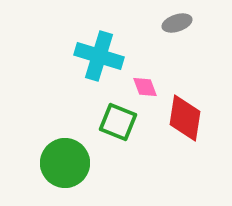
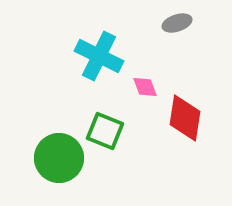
cyan cross: rotated 9 degrees clockwise
green square: moved 13 px left, 9 px down
green circle: moved 6 px left, 5 px up
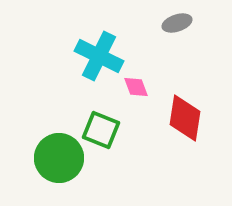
pink diamond: moved 9 px left
green square: moved 4 px left, 1 px up
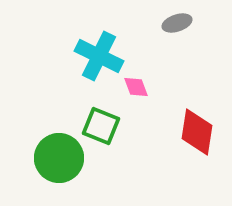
red diamond: moved 12 px right, 14 px down
green square: moved 4 px up
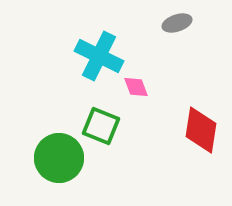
red diamond: moved 4 px right, 2 px up
